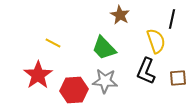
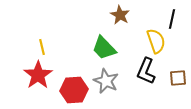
yellow line: moved 11 px left, 4 px down; rotated 49 degrees clockwise
gray star: moved 1 px right; rotated 20 degrees clockwise
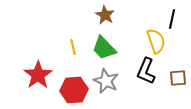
brown star: moved 15 px left
yellow line: moved 31 px right
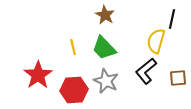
yellow semicircle: rotated 145 degrees counterclockwise
black L-shape: rotated 28 degrees clockwise
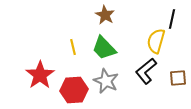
red star: moved 2 px right
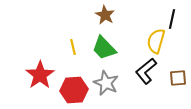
gray star: moved 2 px down
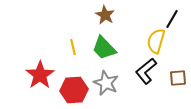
black line: rotated 18 degrees clockwise
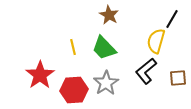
brown star: moved 4 px right
gray star: rotated 15 degrees clockwise
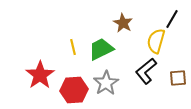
brown star: moved 14 px right, 8 px down
green trapezoid: moved 3 px left, 1 px down; rotated 108 degrees clockwise
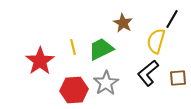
black L-shape: moved 2 px right, 2 px down
red star: moved 14 px up
